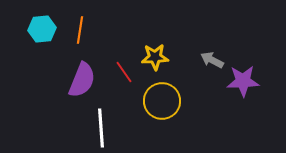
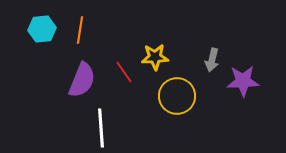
gray arrow: rotated 105 degrees counterclockwise
yellow circle: moved 15 px right, 5 px up
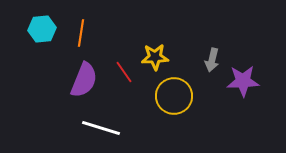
orange line: moved 1 px right, 3 px down
purple semicircle: moved 2 px right
yellow circle: moved 3 px left
white line: rotated 69 degrees counterclockwise
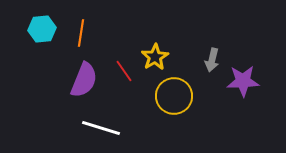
yellow star: rotated 28 degrees counterclockwise
red line: moved 1 px up
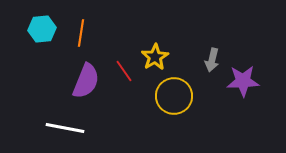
purple semicircle: moved 2 px right, 1 px down
white line: moved 36 px left; rotated 6 degrees counterclockwise
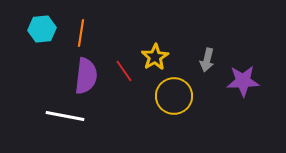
gray arrow: moved 5 px left
purple semicircle: moved 5 px up; rotated 15 degrees counterclockwise
white line: moved 12 px up
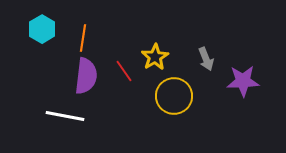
cyan hexagon: rotated 24 degrees counterclockwise
orange line: moved 2 px right, 5 px down
gray arrow: moved 1 px left, 1 px up; rotated 35 degrees counterclockwise
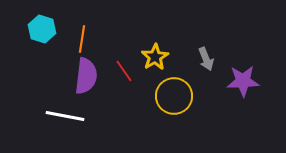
cyan hexagon: rotated 12 degrees counterclockwise
orange line: moved 1 px left, 1 px down
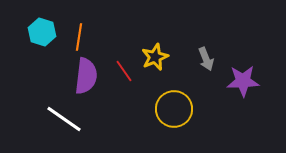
cyan hexagon: moved 3 px down
orange line: moved 3 px left, 2 px up
yellow star: rotated 8 degrees clockwise
yellow circle: moved 13 px down
white line: moved 1 px left, 3 px down; rotated 24 degrees clockwise
